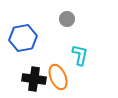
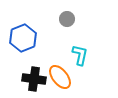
blue hexagon: rotated 12 degrees counterclockwise
orange ellipse: moved 2 px right; rotated 15 degrees counterclockwise
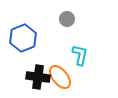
black cross: moved 4 px right, 2 px up
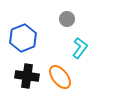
cyan L-shape: moved 7 px up; rotated 25 degrees clockwise
black cross: moved 11 px left, 1 px up
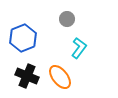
cyan L-shape: moved 1 px left
black cross: rotated 15 degrees clockwise
